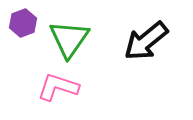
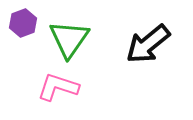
black arrow: moved 2 px right, 3 px down
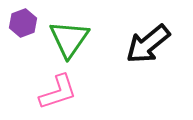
pink L-shape: moved 5 px down; rotated 144 degrees clockwise
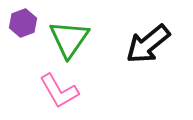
pink L-shape: moved 1 px right, 1 px up; rotated 78 degrees clockwise
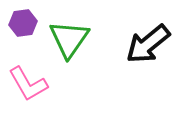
purple hexagon: rotated 12 degrees clockwise
pink L-shape: moved 31 px left, 7 px up
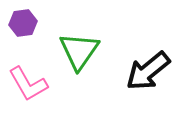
green triangle: moved 10 px right, 12 px down
black arrow: moved 27 px down
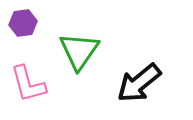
black arrow: moved 9 px left, 12 px down
pink L-shape: rotated 15 degrees clockwise
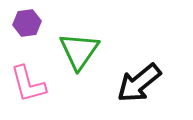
purple hexagon: moved 4 px right
